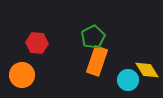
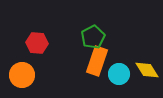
cyan circle: moved 9 px left, 6 px up
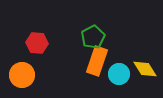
yellow diamond: moved 2 px left, 1 px up
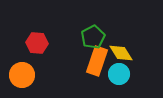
yellow diamond: moved 24 px left, 16 px up
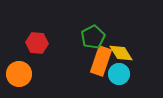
orange rectangle: moved 4 px right
orange circle: moved 3 px left, 1 px up
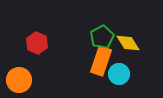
green pentagon: moved 9 px right
red hexagon: rotated 20 degrees clockwise
yellow diamond: moved 7 px right, 10 px up
orange circle: moved 6 px down
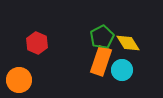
cyan circle: moved 3 px right, 4 px up
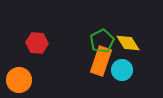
green pentagon: moved 4 px down
red hexagon: rotated 20 degrees counterclockwise
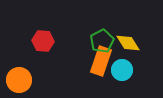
red hexagon: moved 6 px right, 2 px up
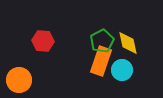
yellow diamond: rotated 20 degrees clockwise
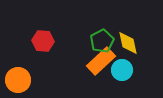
orange rectangle: rotated 28 degrees clockwise
orange circle: moved 1 px left
